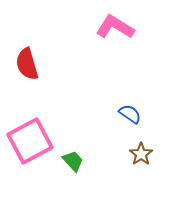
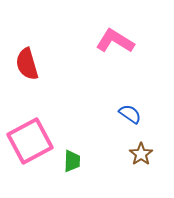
pink L-shape: moved 14 px down
green trapezoid: moved 1 px left; rotated 45 degrees clockwise
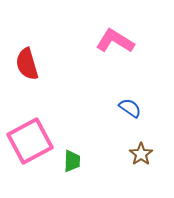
blue semicircle: moved 6 px up
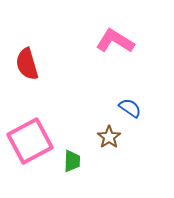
brown star: moved 32 px left, 17 px up
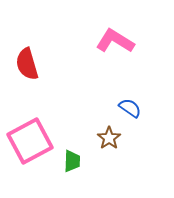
brown star: moved 1 px down
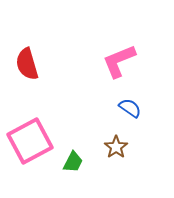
pink L-shape: moved 4 px right, 20 px down; rotated 54 degrees counterclockwise
brown star: moved 7 px right, 9 px down
green trapezoid: moved 1 px right, 1 px down; rotated 25 degrees clockwise
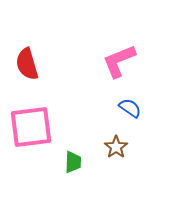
pink square: moved 1 px right, 14 px up; rotated 21 degrees clockwise
green trapezoid: rotated 25 degrees counterclockwise
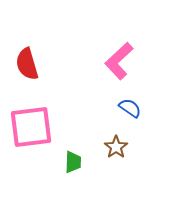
pink L-shape: rotated 21 degrees counterclockwise
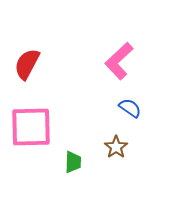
red semicircle: rotated 44 degrees clockwise
pink square: rotated 6 degrees clockwise
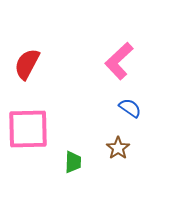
pink square: moved 3 px left, 2 px down
brown star: moved 2 px right, 1 px down
